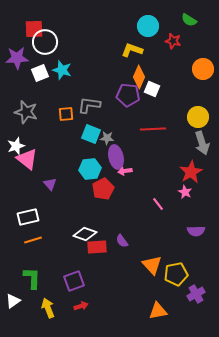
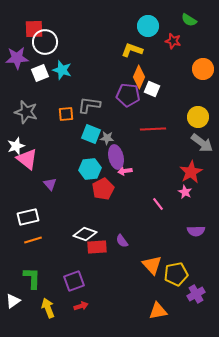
gray arrow at (202, 143): rotated 35 degrees counterclockwise
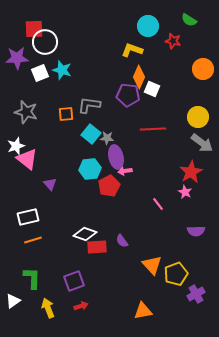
cyan square at (91, 134): rotated 18 degrees clockwise
red pentagon at (103, 189): moved 6 px right, 3 px up
yellow pentagon at (176, 274): rotated 10 degrees counterclockwise
orange triangle at (158, 311): moved 15 px left
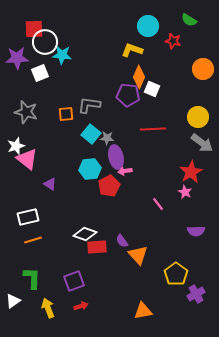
cyan star at (62, 70): moved 15 px up; rotated 12 degrees counterclockwise
purple triangle at (50, 184): rotated 16 degrees counterclockwise
orange triangle at (152, 265): moved 14 px left, 10 px up
yellow pentagon at (176, 274): rotated 15 degrees counterclockwise
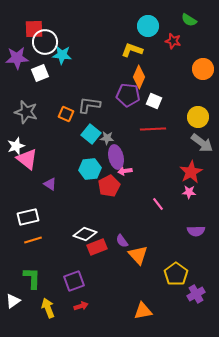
white square at (152, 89): moved 2 px right, 12 px down
orange square at (66, 114): rotated 28 degrees clockwise
pink star at (185, 192): moved 4 px right; rotated 24 degrees counterclockwise
red rectangle at (97, 247): rotated 18 degrees counterclockwise
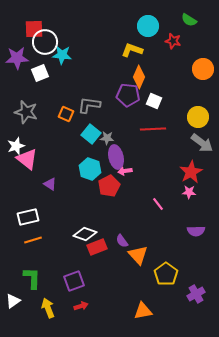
cyan hexagon at (90, 169): rotated 25 degrees clockwise
yellow pentagon at (176, 274): moved 10 px left
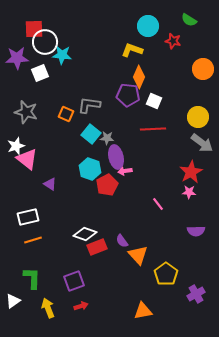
red pentagon at (109, 186): moved 2 px left, 1 px up
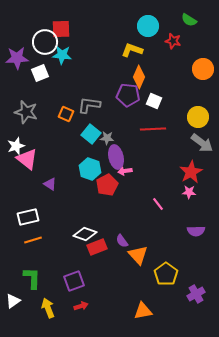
red square at (34, 29): moved 27 px right
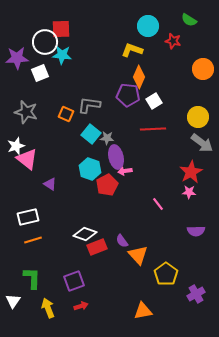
white square at (154, 101): rotated 35 degrees clockwise
white triangle at (13, 301): rotated 21 degrees counterclockwise
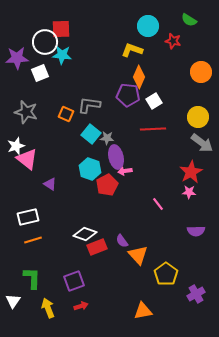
orange circle at (203, 69): moved 2 px left, 3 px down
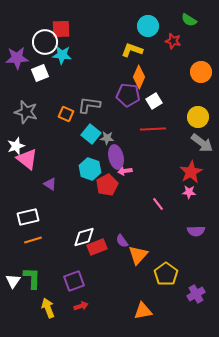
white diamond at (85, 234): moved 1 px left, 3 px down; rotated 35 degrees counterclockwise
orange triangle at (138, 255): rotated 25 degrees clockwise
white triangle at (13, 301): moved 20 px up
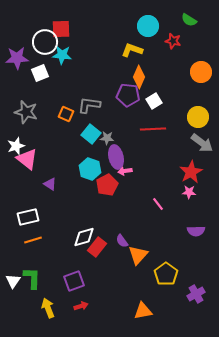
red rectangle at (97, 247): rotated 30 degrees counterclockwise
